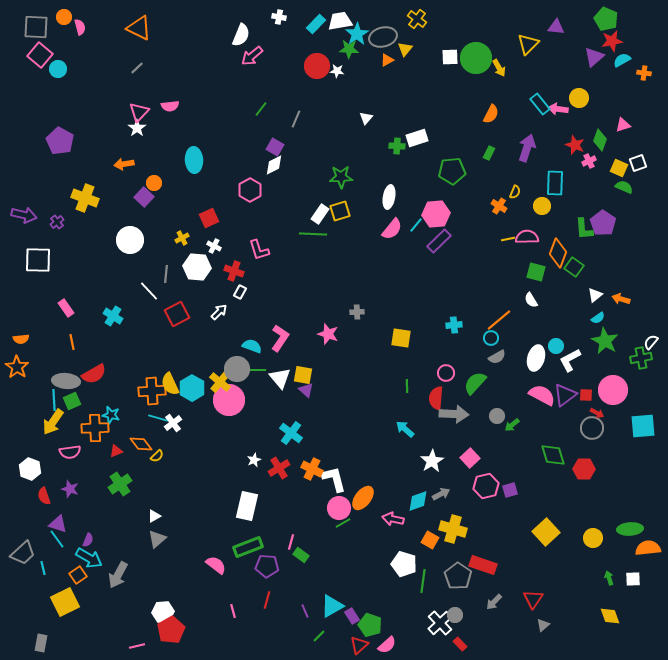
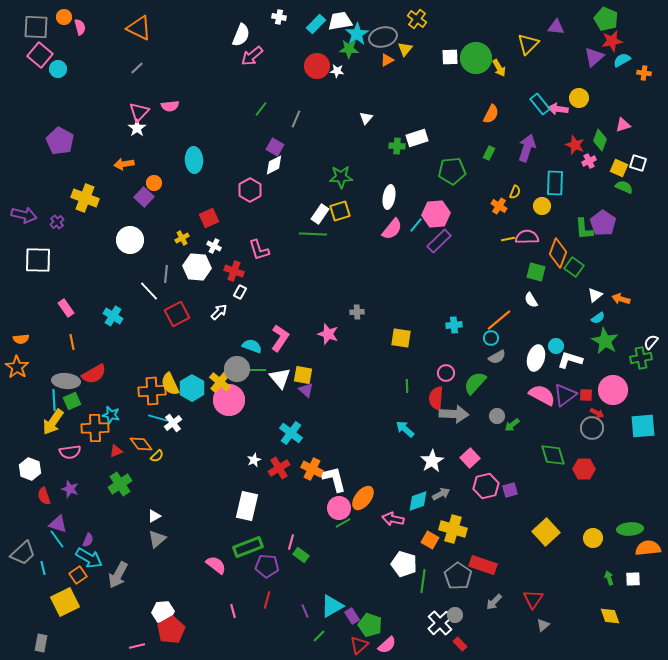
white square at (638, 163): rotated 36 degrees clockwise
white L-shape at (570, 360): rotated 45 degrees clockwise
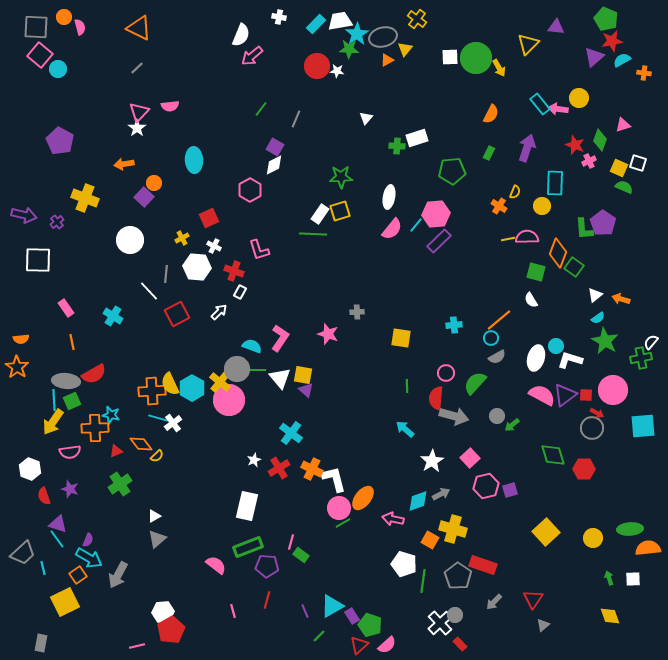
gray arrow at (454, 414): moved 2 px down; rotated 12 degrees clockwise
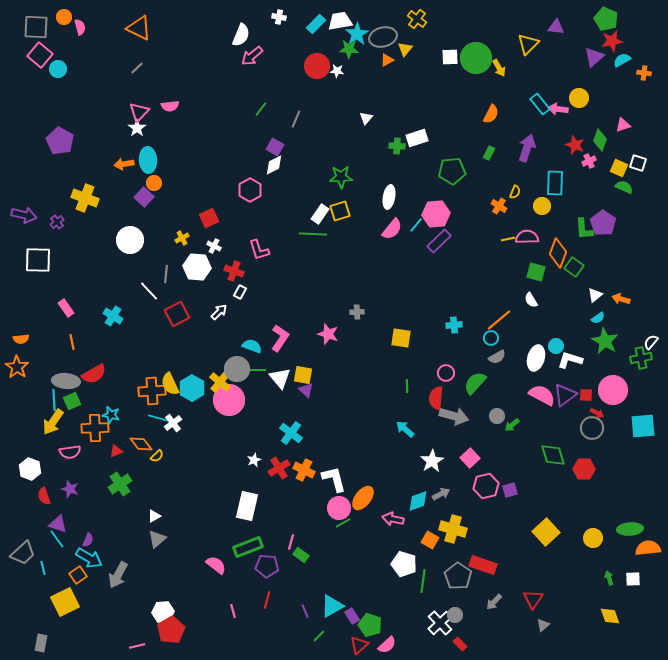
cyan ellipse at (194, 160): moved 46 px left
orange cross at (312, 469): moved 8 px left, 1 px down
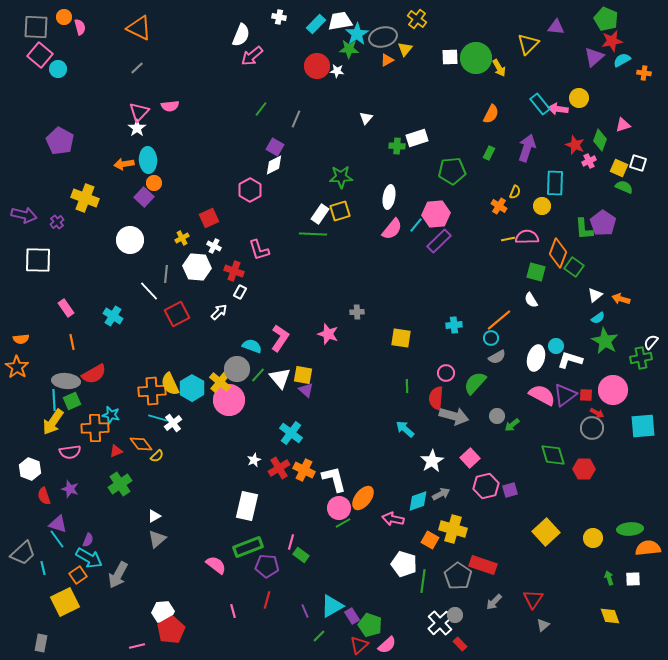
green line at (258, 370): moved 5 px down; rotated 49 degrees counterclockwise
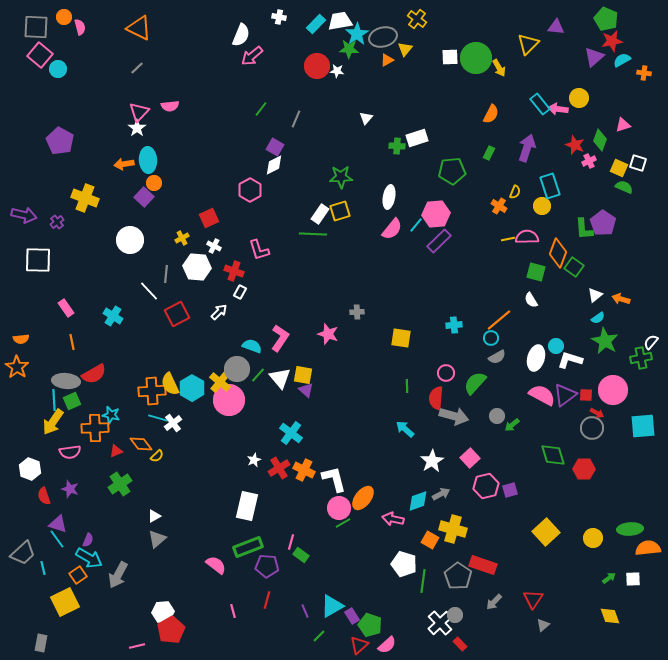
cyan rectangle at (555, 183): moved 5 px left, 3 px down; rotated 20 degrees counterclockwise
green arrow at (609, 578): rotated 72 degrees clockwise
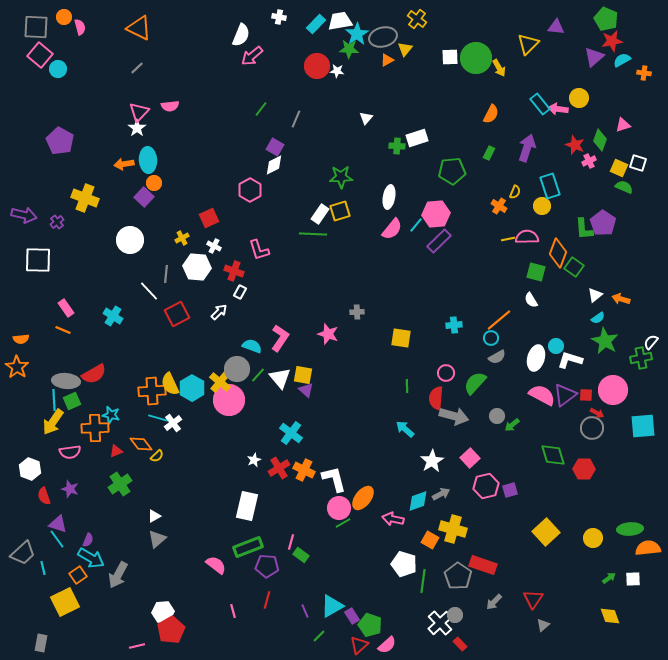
orange line at (72, 342): moved 9 px left, 12 px up; rotated 56 degrees counterclockwise
cyan arrow at (89, 558): moved 2 px right
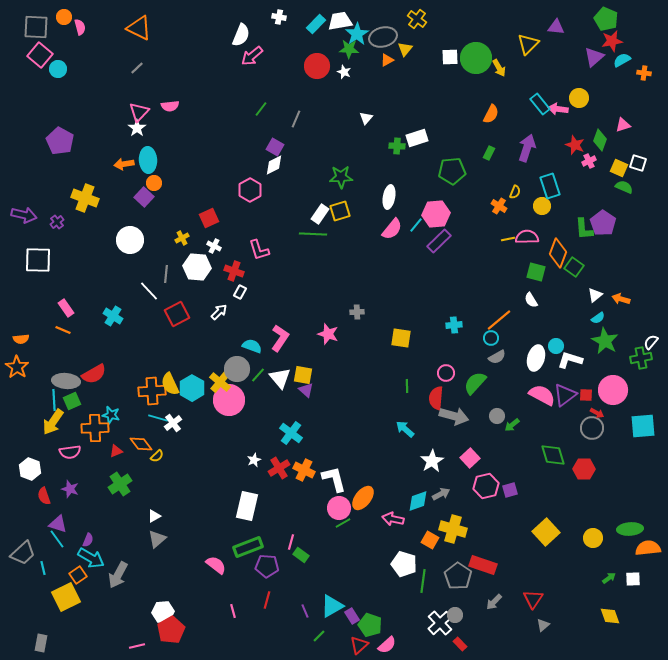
white star at (337, 71): moved 7 px right, 1 px down; rotated 16 degrees clockwise
yellow square at (65, 602): moved 1 px right, 5 px up
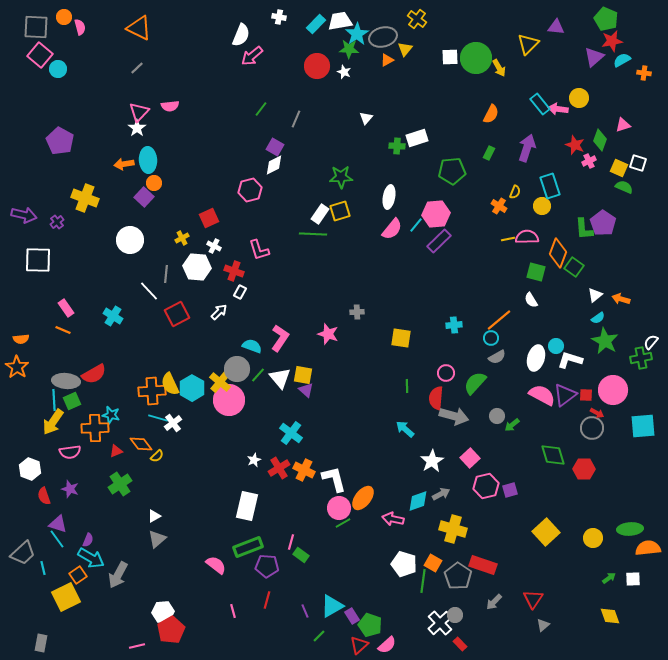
pink hexagon at (250, 190): rotated 15 degrees clockwise
orange square at (430, 540): moved 3 px right, 23 px down
